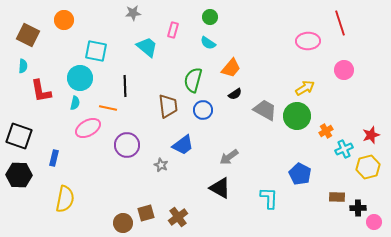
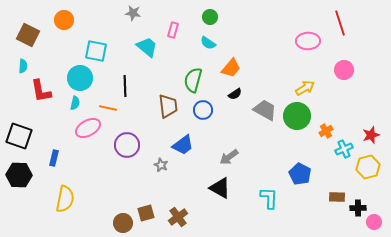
gray star at (133, 13): rotated 14 degrees clockwise
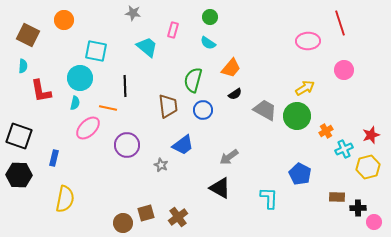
pink ellipse at (88, 128): rotated 15 degrees counterclockwise
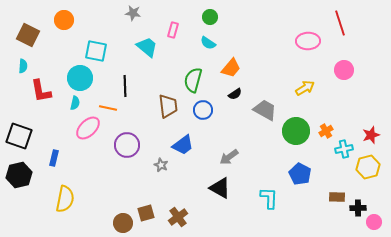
green circle at (297, 116): moved 1 px left, 15 px down
cyan cross at (344, 149): rotated 12 degrees clockwise
black hexagon at (19, 175): rotated 15 degrees counterclockwise
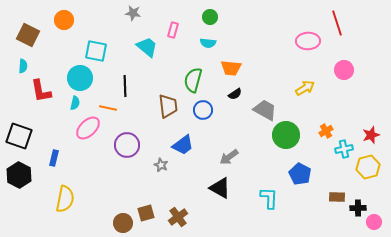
red line at (340, 23): moved 3 px left
cyan semicircle at (208, 43): rotated 28 degrees counterclockwise
orange trapezoid at (231, 68): rotated 55 degrees clockwise
green circle at (296, 131): moved 10 px left, 4 px down
black hexagon at (19, 175): rotated 20 degrees counterclockwise
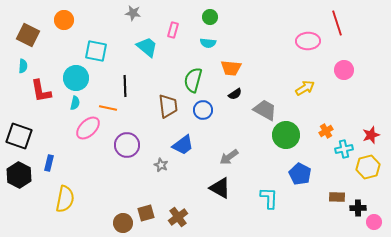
cyan circle at (80, 78): moved 4 px left
blue rectangle at (54, 158): moved 5 px left, 5 px down
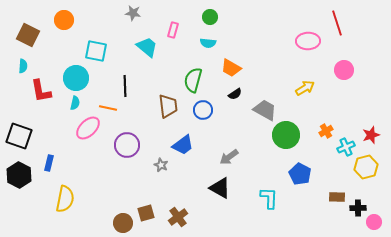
orange trapezoid at (231, 68): rotated 25 degrees clockwise
cyan cross at (344, 149): moved 2 px right, 2 px up; rotated 12 degrees counterclockwise
yellow hexagon at (368, 167): moved 2 px left
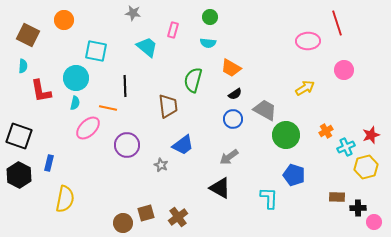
blue circle at (203, 110): moved 30 px right, 9 px down
blue pentagon at (300, 174): moved 6 px left, 1 px down; rotated 10 degrees counterclockwise
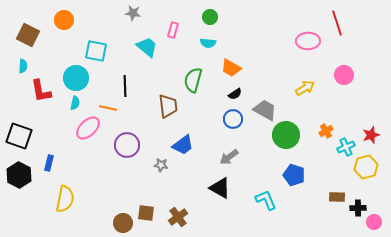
pink circle at (344, 70): moved 5 px down
gray star at (161, 165): rotated 16 degrees counterclockwise
cyan L-shape at (269, 198): moved 3 px left, 2 px down; rotated 25 degrees counterclockwise
brown square at (146, 213): rotated 24 degrees clockwise
